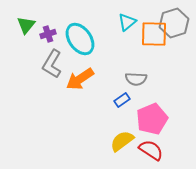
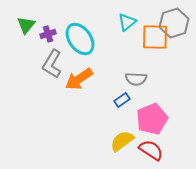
orange square: moved 1 px right, 3 px down
orange arrow: moved 1 px left
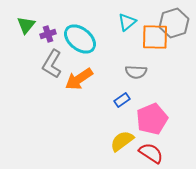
cyan ellipse: rotated 16 degrees counterclockwise
gray semicircle: moved 7 px up
red semicircle: moved 3 px down
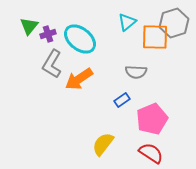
green triangle: moved 3 px right, 1 px down
yellow semicircle: moved 19 px left, 3 px down; rotated 15 degrees counterclockwise
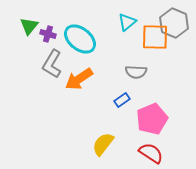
gray hexagon: rotated 20 degrees counterclockwise
purple cross: rotated 35 degrees clockwise
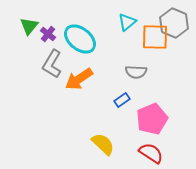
purple cross: rotated 21 degrees clockwise
yellow semicircle: rotated 95 degrees clockwise
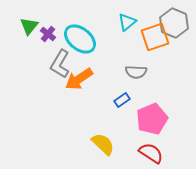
orange square: rotated 20 degrees counterclockwise
gray L-shape: moved 8 px right
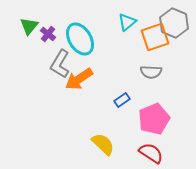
cyan ellipse: rotated 20 degrees clockwise
gray semicircle: moved 15 px right
pink pentagon: moved 2 px right
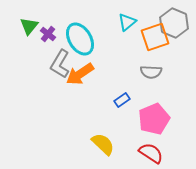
orange arrow: moved 1 px right, 5 px up
